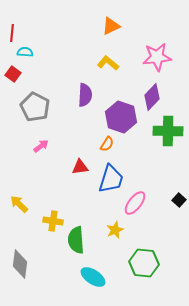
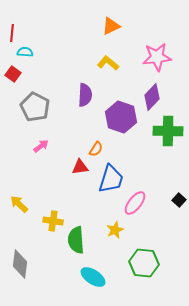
orange semicircle: moved 11 px left, 5 px down
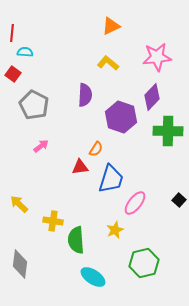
gray pentagon: moved 1 px left, 2 px up
green hexagon: rotated 20 degrees counterclockwise
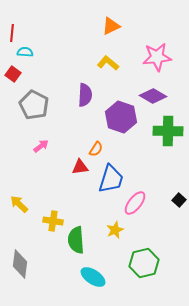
purple diamond: moved 1 px right, 1 px up; rotated 76 degrees clockwise
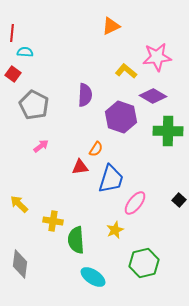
yellow L-shape: moved 18 px right, 8 px down
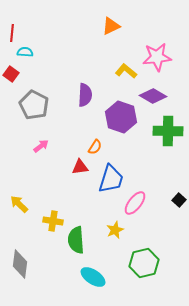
red square: moved 2 px left
orange semicircle: moved 1 px left, 2 px up
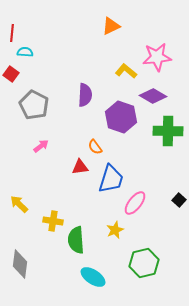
orange semicircle: rotated 112 degrees clockwise
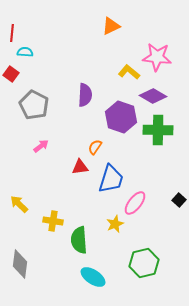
pink star: rotated 12 degrees clockwise
yellow L-shape: moved 3 px right, 1 px down
green cross: moved 10 px left, 1 px up
orange semicircle: rotated 70 degrees clockwise
yellow star: moved 6 px up
green semicircle: moved 3 px right
